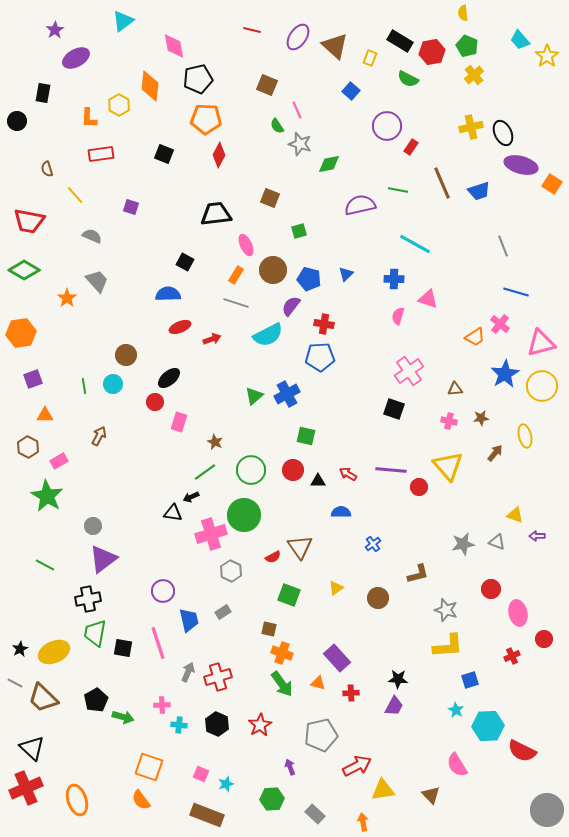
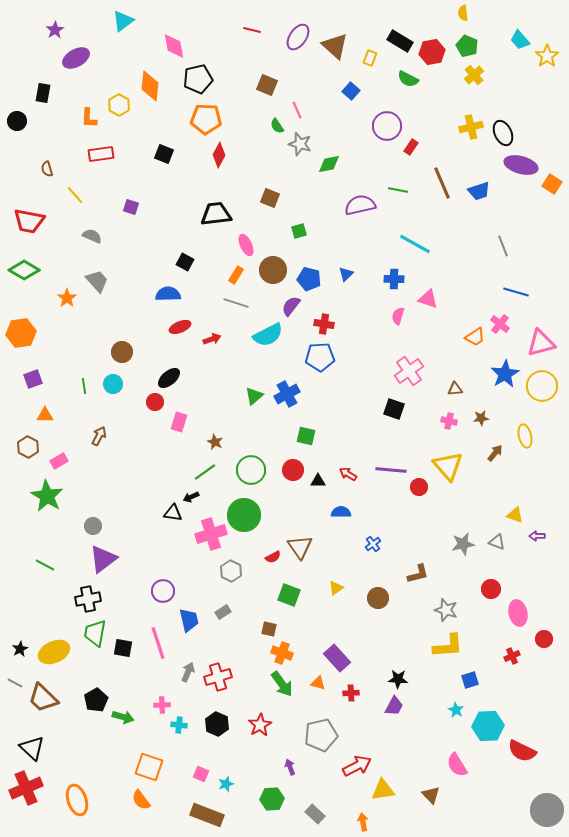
brown circle at (126, 355): moved 4 px left, 3 px up
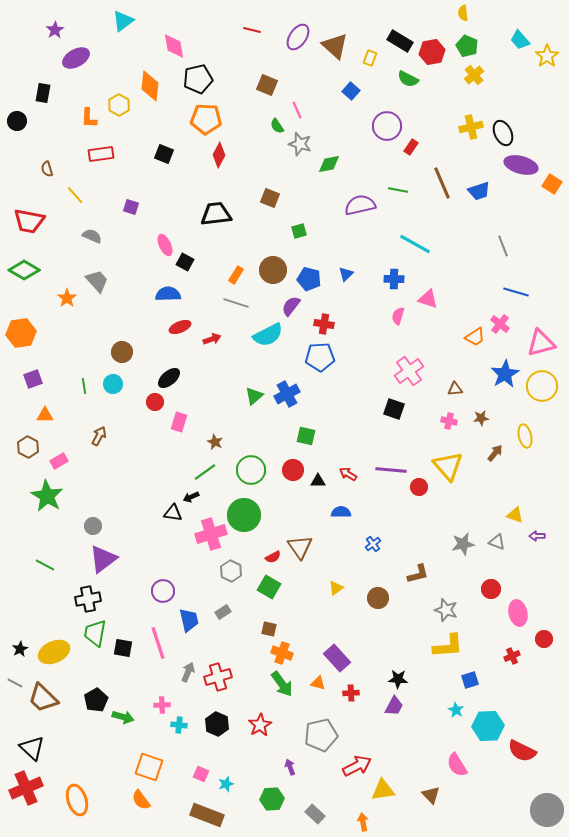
pink ellipse at (246, 245): moved 81 px left
green square at (289, 595): moved 20 px left, 8 px up; rotated 10 degrees clockwise
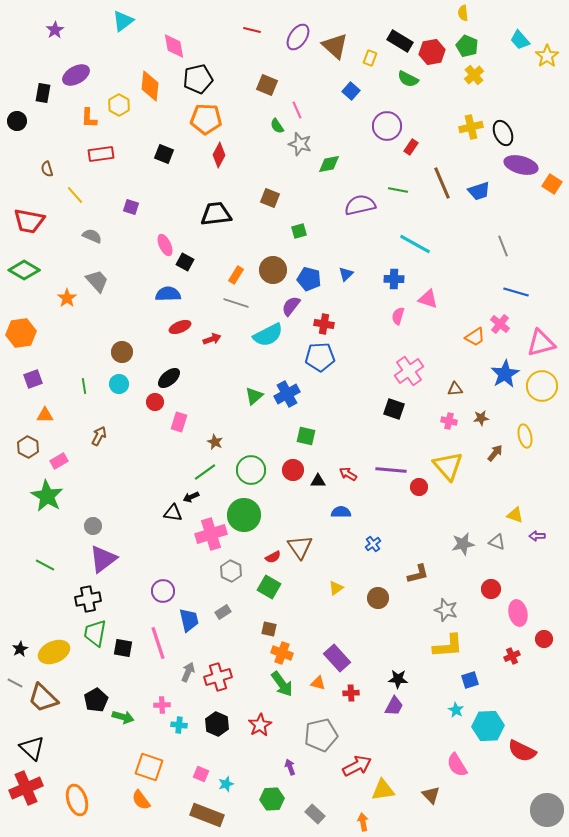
purple ellipse at (76, 58): moved 17 px down
cyan circle at (113, 384): moved 6 px right
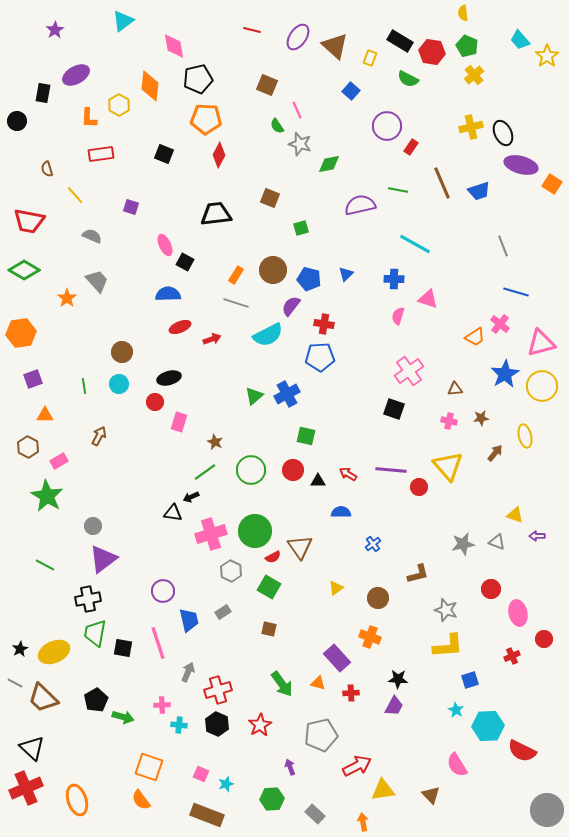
red hexagon at (432, 52): rotated 20 degrees clockwise
green square at (299, 231): moved 2 px right, 3 px up
black ellipse at (169, 378): rotated 25 degrees clockwise
green circle at (244, 515): moved 11 px right, 16 px down
orange cross at (282, 653): moved 88 px right, 16 px up
red cross at (218, 677): moved 13 px down
